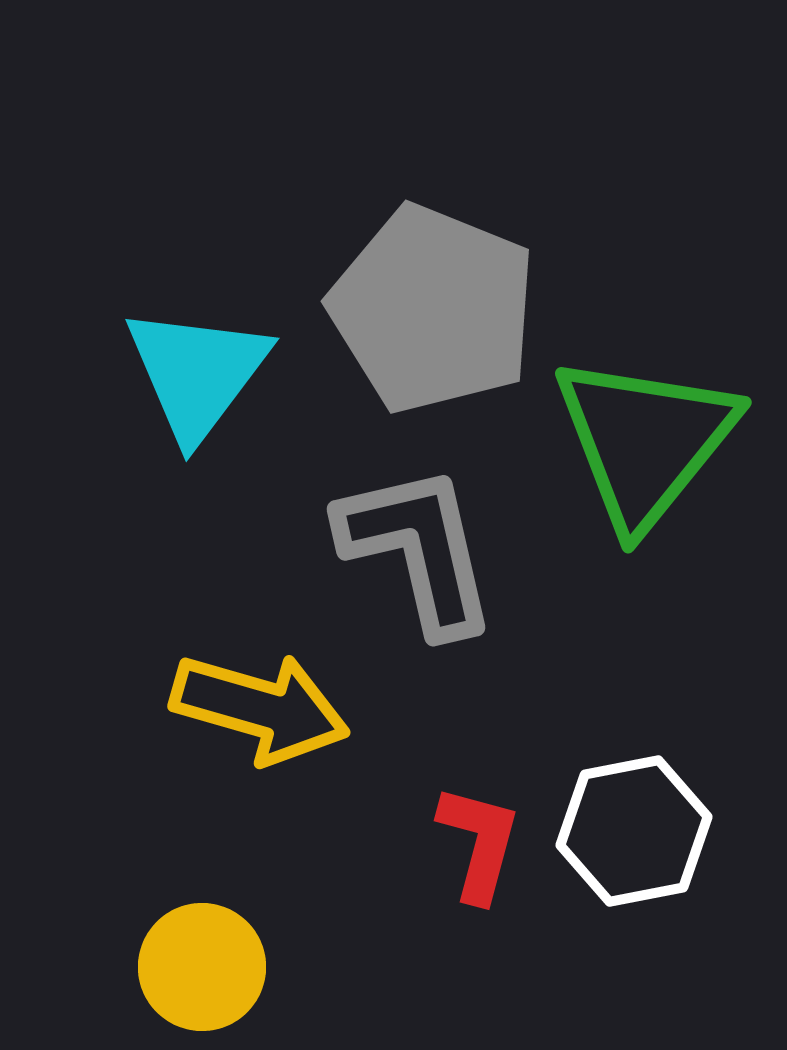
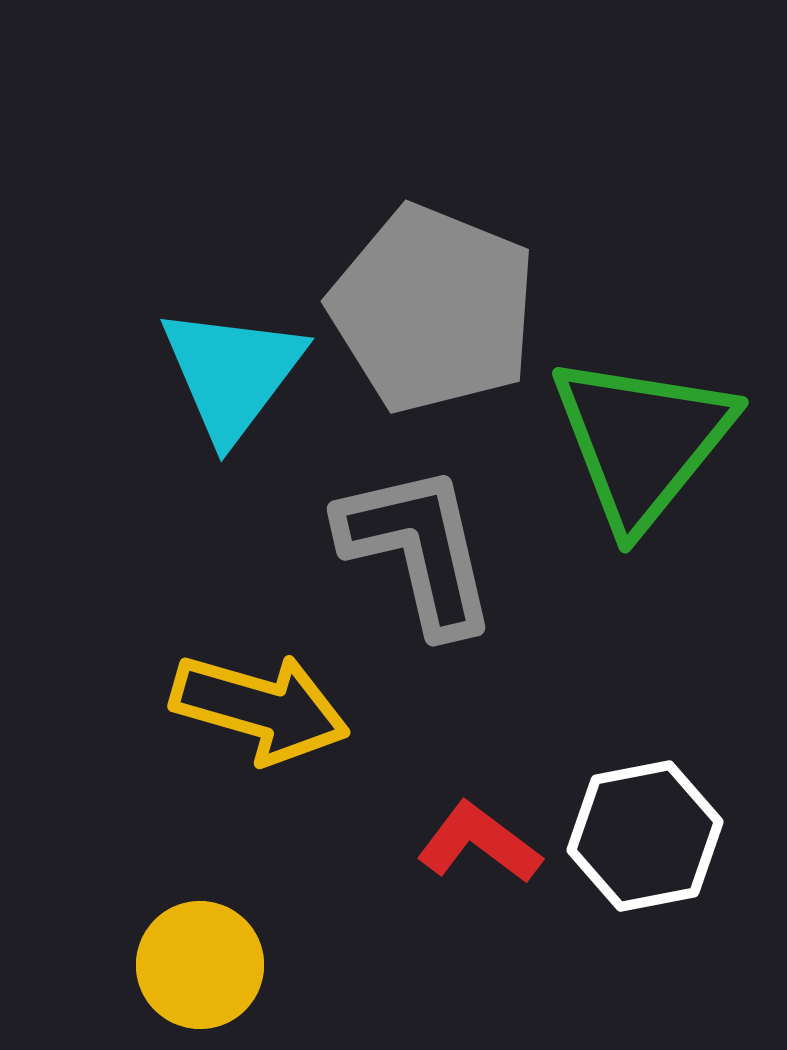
cyan triangle: moved 35 px right
green triangle: moved 3 px left
white hexagon: moved 11 px right, 5 px down
red L-shape: rotated 68 degrees counterclockwise
yellow circle: moved 2 px left, 2 px up
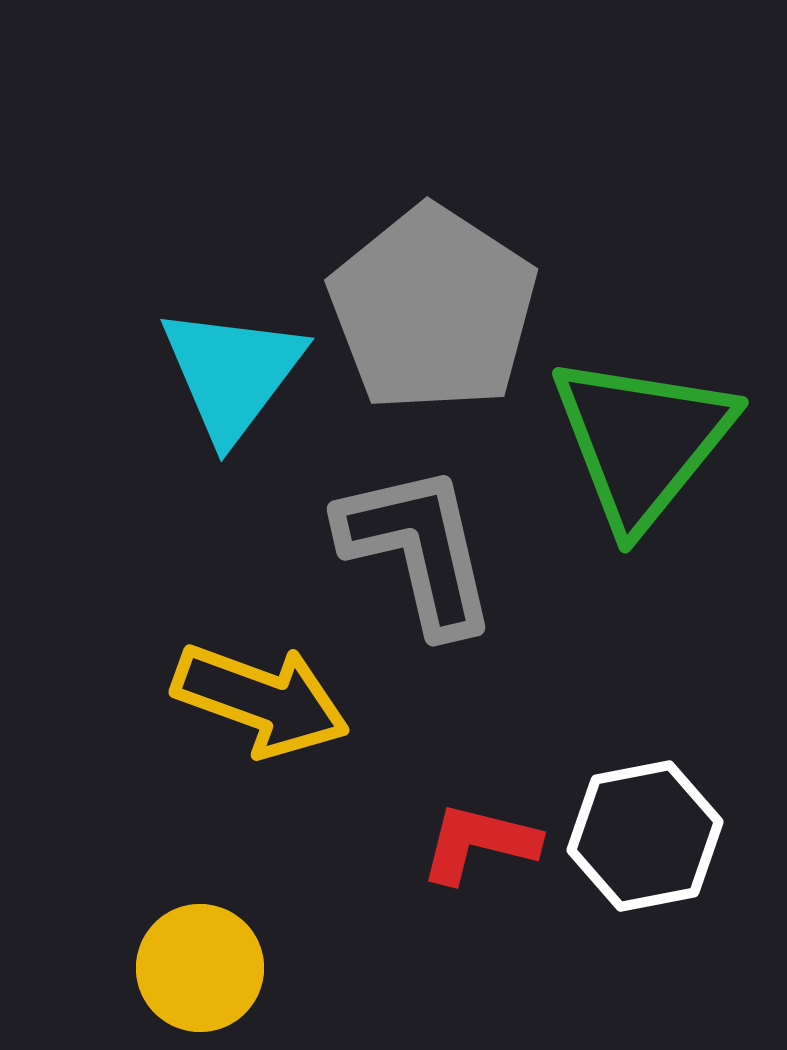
gray pentagon: rotated 11 degrees clockwise
yellow arrow: moved 1 px right, 8 px up; rotated 4 degrees clockwise
red L-shape: rotated 23 degrees counterclockwise
yellow circle: moved 3 px down
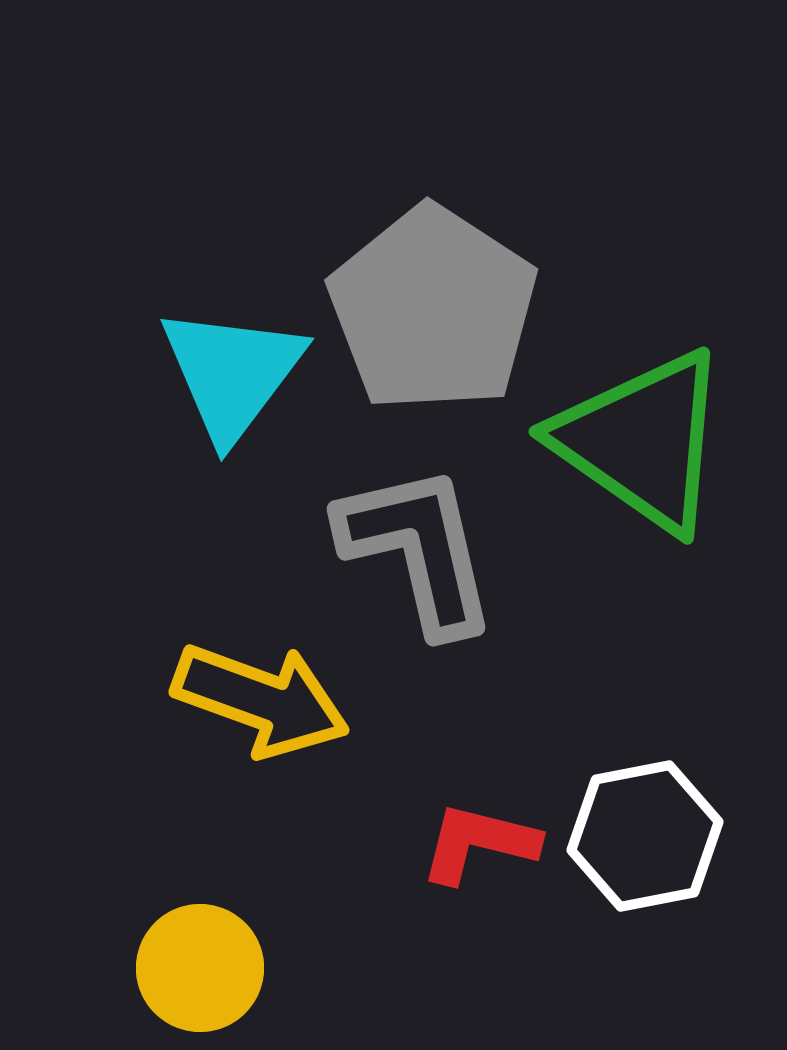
green triangle: rotated 34 degrees counterclockwise
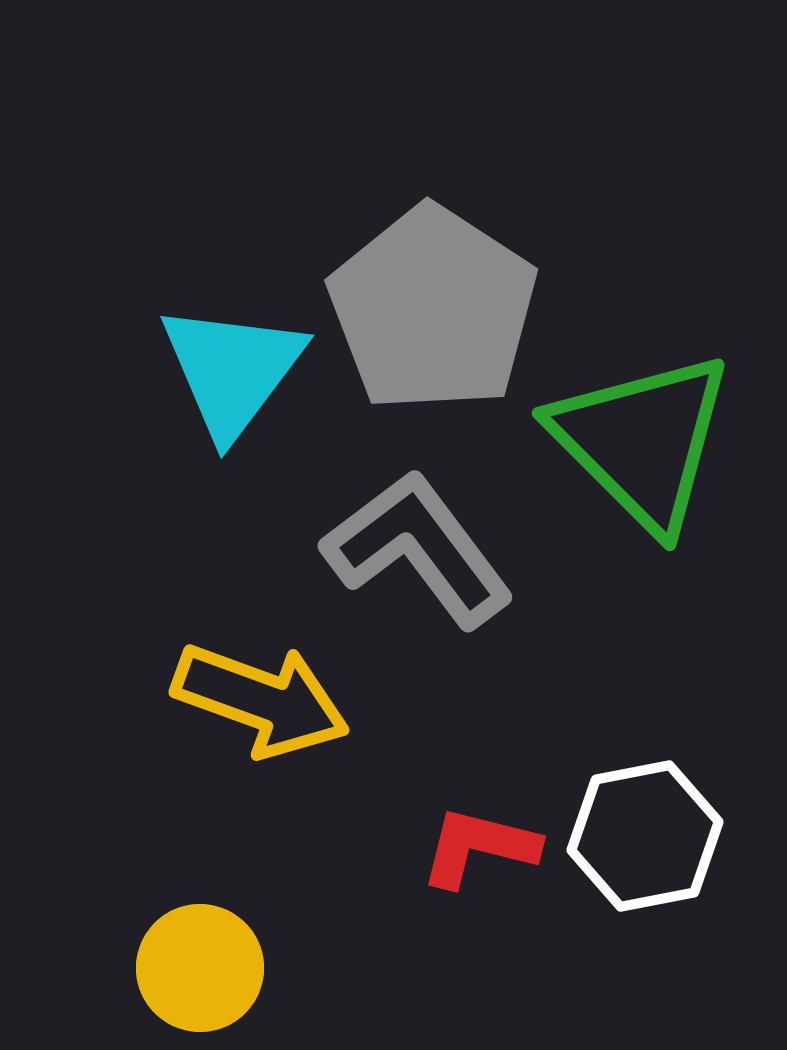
cyan triangle: moved 3 px up
green triangle: rotated 10 degrees clockwise
gray L-shape: rotated 24 degrees counterclockwise
red L-shape: moved 4 px down
